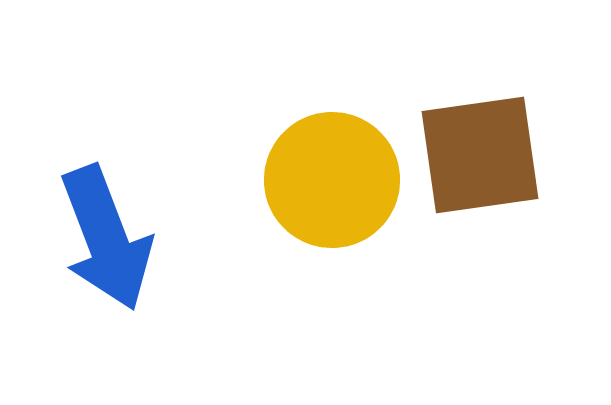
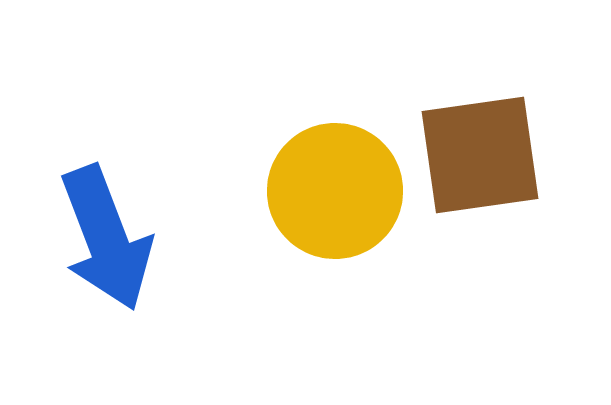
yellow circle: moved 3 px right, 11 px down
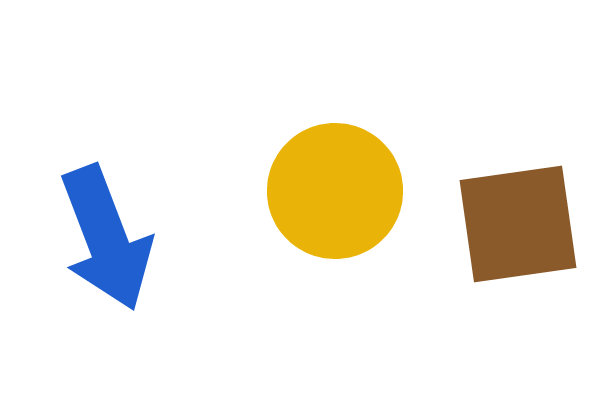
brown square: moved 38 px right, 69 px down
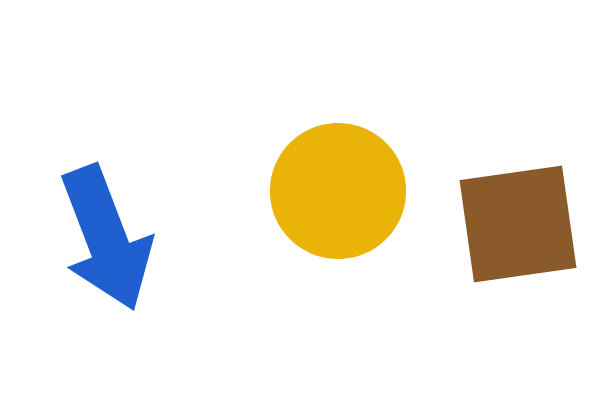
yellow circle: moved 3 px right
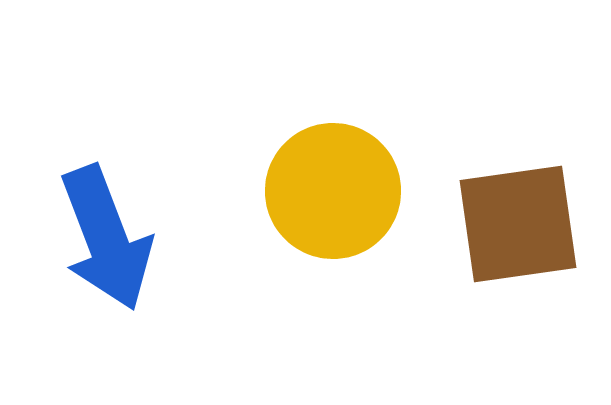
yellow circle: moved 5 px left
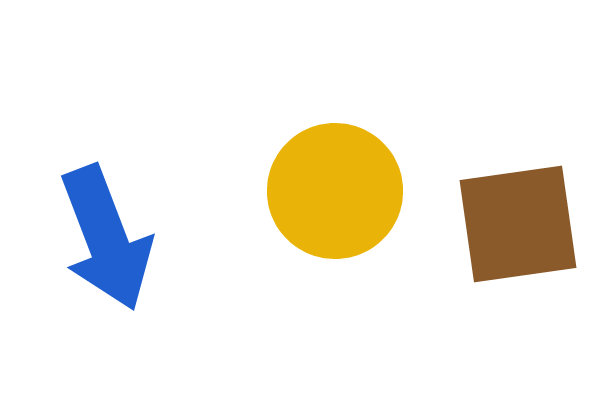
yellow circle: moved 2 px right
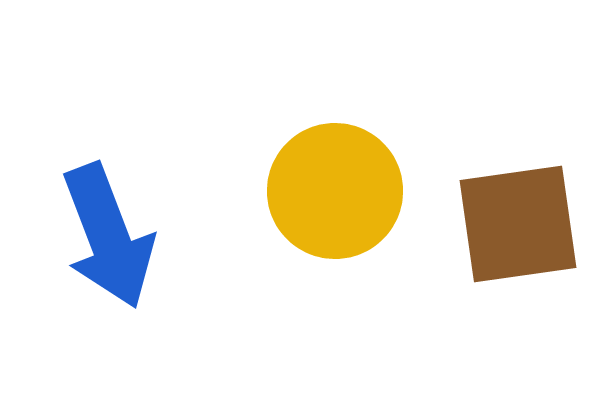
blue arrow: moved 2 px right, 2 px up
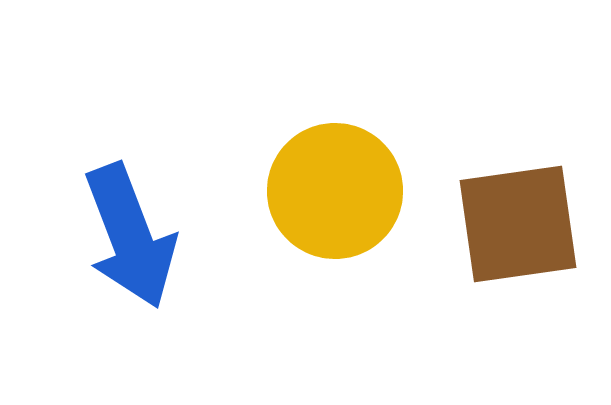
blue arrow: moved 22 px right
